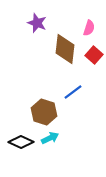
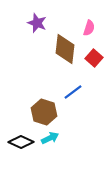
red square: moved 3 px down
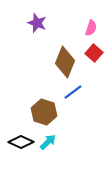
pink semicircle: moved 2 px right
brown diamond: moved 13 px down; rotated 16 degrees clockwise
red square: moved 5 px up
cyan arrow: moved 2 px left, 4 px down; rotated 18 degrees counterclockwise
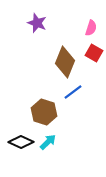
red square: rotated 12 degrees counterclockwise
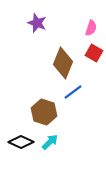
brown diamond: moved 2 px left, 1 px down
cyan arrow: moved 2 px right
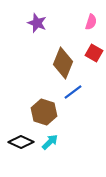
pink semicircle: moved 6 px up
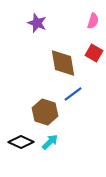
pink semicircle: moved 2 px right, 1 px up
brown diamond: rotated 32 degrees counterclockwise
blue line: moved 2 px down
brown hexagon: moved 1 px right
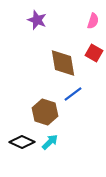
purple star: moved 3 px up
black diamond: moved 1 px right
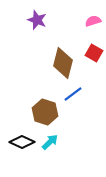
pink semicircle: rotated 126 degrees counterclockwise
brown diamond: rotated 24 degrees clockwise
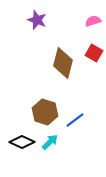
blue line: moved 2 px right, 26 px down
